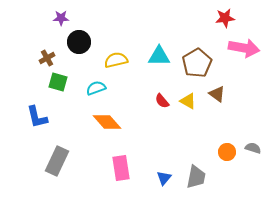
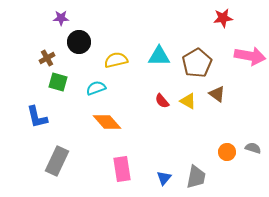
red star: moved 2 px left
pink arrow: moved 6 px right, 8 px down
pink rectangle: moved 1 px right, 1 px down
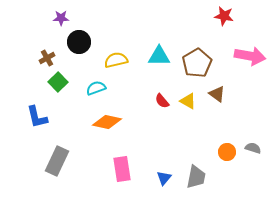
red star: moved 1 px right, 2 px up; rotated 18 degrees clockwise
green square: rotated 30 degrees clockwise
orange diamond: rotated 36 degrees counterclockwise
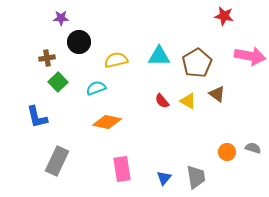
brown cross: rotated 21 degrees clockwise
gray trapezoid: rotated 20 degrees counterclockwise
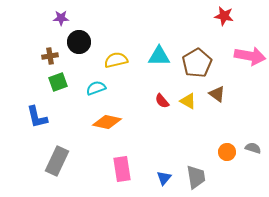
brown cross: moved 3 px right, 2 px up
green square: rotated 24 degrees clockwise
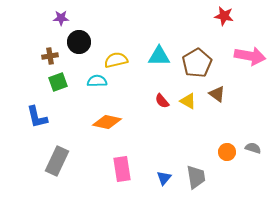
cyan semicircle: moved 1 px right, 7 px up; rotated 18 degrees clockwise
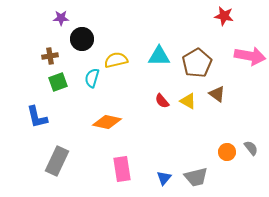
black circle: moved 3 px right, 3 px up
cyan semicircle: moved 5 px left, 3 px up; rotated 72 degrees counterclockwise
gray semicircle: moved 2 px left; rotated 35 degrees clockwise
gray trapezoid: rotated 85 degrees clockwise
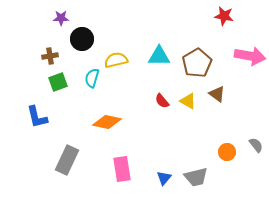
gray semicircle: moved 5 px right, 3 px up
gray rectangle: moved 10 px right, 1 px up
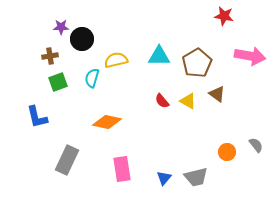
purple star: moved 9 px down
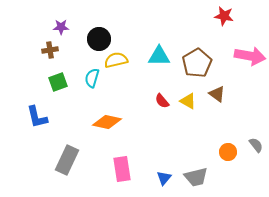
black circle: moved 17 px right
brown cross: moved 6 px up
orange circle: moved 1 px right
